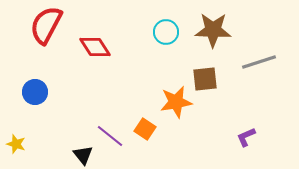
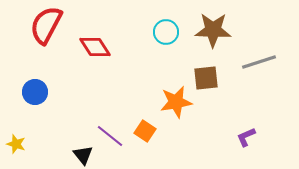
brown square: moved 1 px right, 1 px up
orange square: moved 2 px down
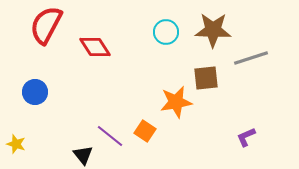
gray line: moved 8 px left, 4 px up
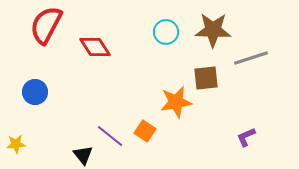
yellow star: rotated 24 degrees counterclockwise
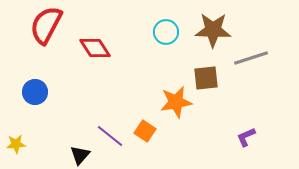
red diamond: moved 1 px down
black triangle: moved 3 px left; rotated 20 degrees clockwise
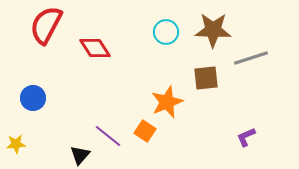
blue circle: moved 2 px left, 6 px down
orange star: moved 9 px left; rotated 12 degrees counterclockwise
purple line: moved 2 px left
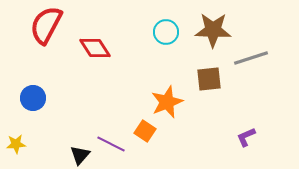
brown square: moved 3 px right, 1 px down
purple line: moved 3 px right, 8 px down; rotated 12 degrees counterclockwise
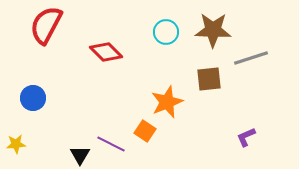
red diamond: moved 11 px right, 4 px down; rotated 12 degrees counterclockwise
black triangle: rotated 10 degrees counterclockwise
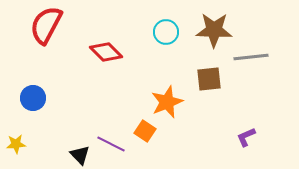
brown star: moved 1 px right
gray line: moved 1 px up; rotated 12 degrees clockwise
black triangle: rotated 15 degrees counterclockwise
